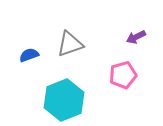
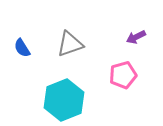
blue semicircle: moved 7 px left, 7 px up; rotated 102 degrees counterclockwise
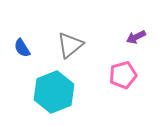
gray triangle: moved 1 px down; rotated 20 degrees counterclockwise
cyan hexagon: moved 10 px left, 8 px up
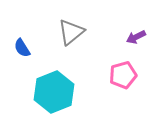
gray triangle: moved 1 px right, 13 px up
